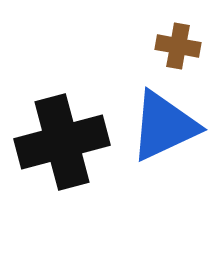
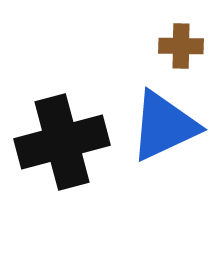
brown cross: moved 3 px right; rotated 9 degrees counterclockwise
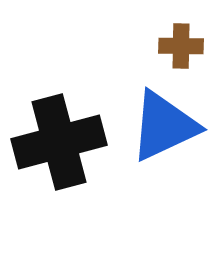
black cross: moved 3 px left
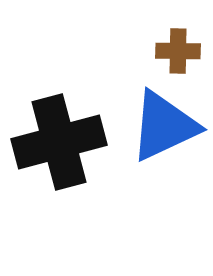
brown cross: moved 3 px left, 5 px down
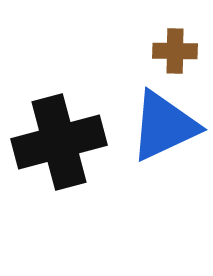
brown cross: moved 3 px left
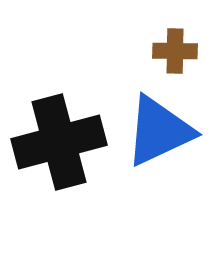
blue triangle: moved 5 px left, 5 px down
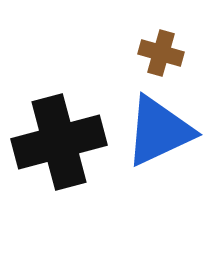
brown cross: moved 14 px left, 2 px down; rotated 15 degrees clockwise
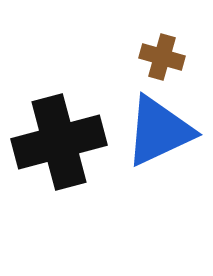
brown cross: moved 1 px right, 4 px down
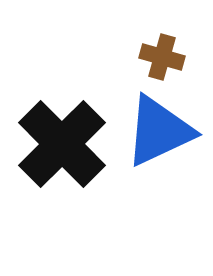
black cross: moved 3 px right, 2 px down; rotated 30 degrees counterclockwise
